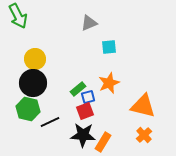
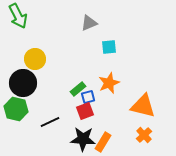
black circle: moved 10 px left
green hexagon: moved 12 px left
black star: moved 4 px down
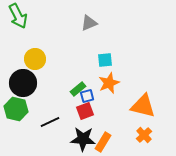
cyan square: moved 4 px left, 13 px down
blue square: moved 1 px left, 1 px up
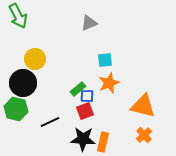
blue square: rotated 16 degrees clockwise
orange rectangle: rotated 18 degrees counterclockwise
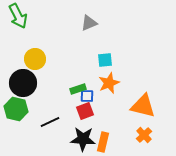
green rectangle: rotated 21 degrees clockwise
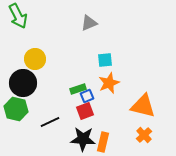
blue square: rotated 24 degrees counterclockwise
